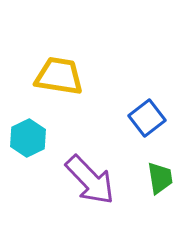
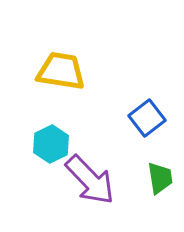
yellow trapezoid: moved 2 px right, 5 px up
cyan hexagon: moved 23 px right, 6 px down
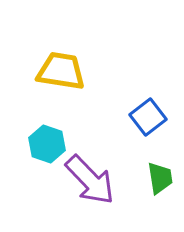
blue square: moved 1 px right, 1 px up
cyan hexagon: moved 4 px left; rotated 15 degrees counterclockwise
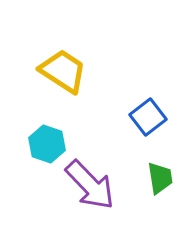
yellow trapezoid: moved 2 px right; rotated 24 degrees clockwise
purple arrow: moved 5 px down
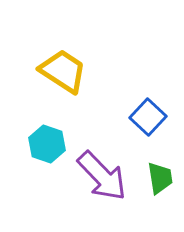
blue square: rotated 9 degrees counterclockwise
purple arrow: moved 12 px right, 9 px up
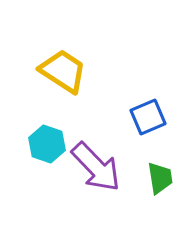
blue square: rotated 24 degrees clockwise
purple arrow: moved 6 px left, 9 px up
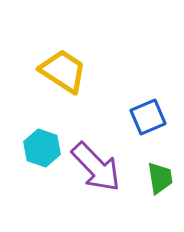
cyan hexagon: moved 5 px left, 4 px down
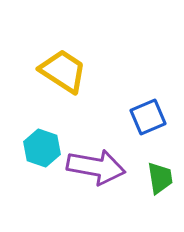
purple arrow: rotated 36 degrees counterclockwise
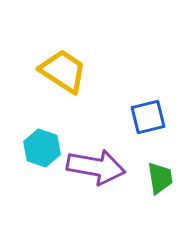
blue square: rotated 9 degrees clockwise
